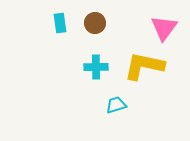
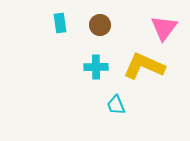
brown circle: moved 5 px right, 2 px down
yellow L-shape: rotated 12 degrees clockwise
cyan trapezoid: rotated 95 degrees counterclockwise
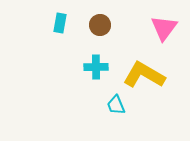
cyan rectangle: rotated 18 degrees clockwise
yellow L-shape: moved 9 px down; rotated 6 degrees clockwise
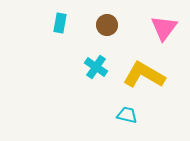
brown circle: moved 7 px right
cyan cross: rotated 35 degrees clockwise
cyan trapezoid: moved 11 px right, 10 px down; rotated 125 degrees clockwise
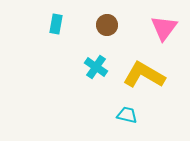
cyan rectangle: moved 4 px left, 1 px down
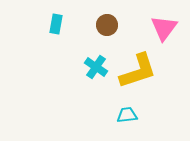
yellow L-shape: moved 6 px left, 4 px up; rotated 132 degrees clockwise
cyan trapezoid: rotated 20 degrees counterclockwise
